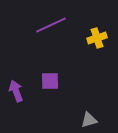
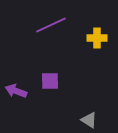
yellow cross: rotated 18 degrees clockwise
purple arrow: rotated 50 degrees counterclockwise
gray triangle: rotated 48 degrees clockwise
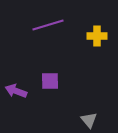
purple line: moved 3 px left; rotated 8 degrees clockwise
yellow cross: moved 2 px up
gray triangle: rotated 18 degrees clockwise
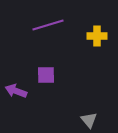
purple square: moved 4 px left, 6 px up
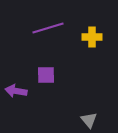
purple line: moved 3 px down
yellow cross: moved 5 px left, 1 px down
purple arrow: rotated 10 degrees counterclockwise
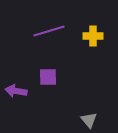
purple line: moved 1 px right, 3 px down
yellow cross: moved 1 px right, 1 px up
purple square: moved 2 px right, 2 px down
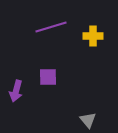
purple line: moved 2 px right, 4 px up
purple arrow: rotated 85 degrees counterclockwise
gray triangle: moved 1 px left
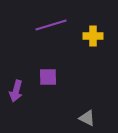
purple line: moved 2 px up
gray triangle: moved 1 px left, 2 px up; rotated 24 degrees counterclockwise
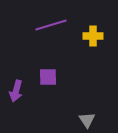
gray triangle: moved 2 px down; rotated 30 degrees clockwise
